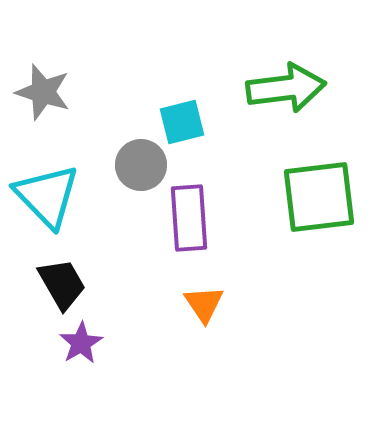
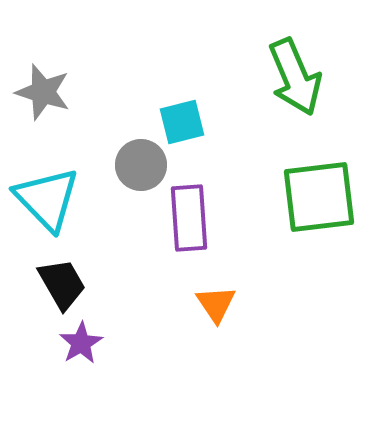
green arrow: moved 9 px right, 11 px up; rotated 74 degrees clockwise
cyan triangle: moved 3 px down
orange triangle: moved 12 px right
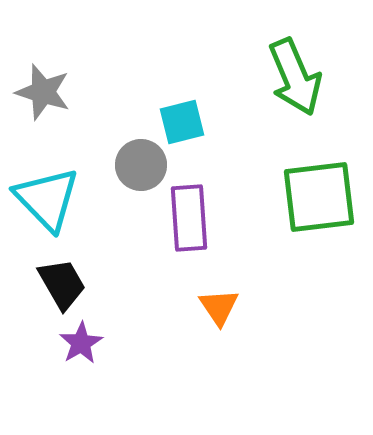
orange triangle: moved 3 px right, 3 px down
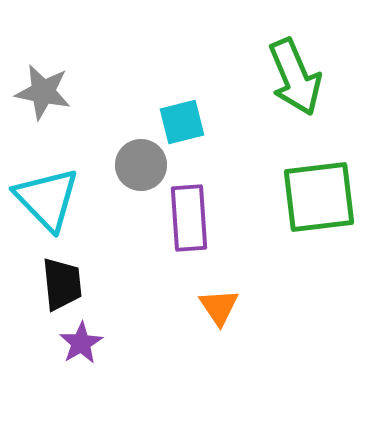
gray star: rotated 6 degrees counterclockwise
black trapezoid: rotated 24 degrees clockwise
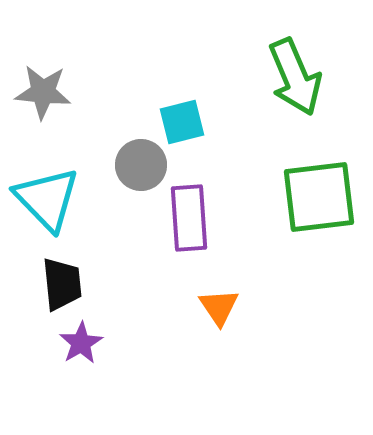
gray star: rotated 6 degrees counterclockwise
